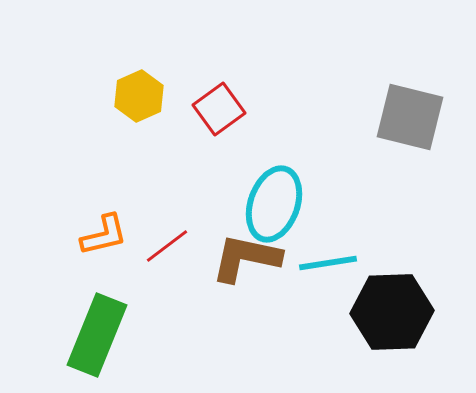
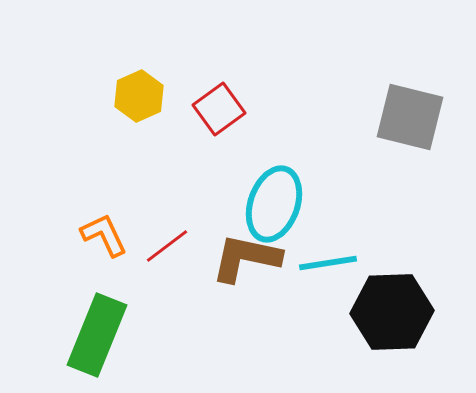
orange L-shape: rotated 102 degrees counterclockwise
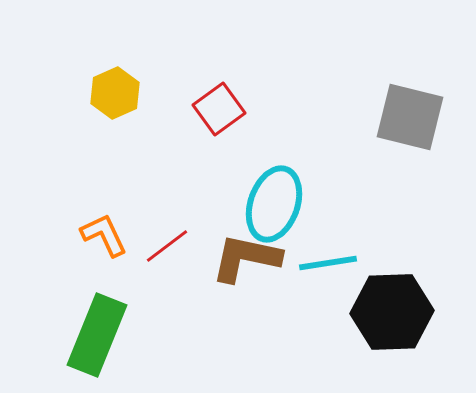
yellow hexagon: moved 24 px left, 3 px up
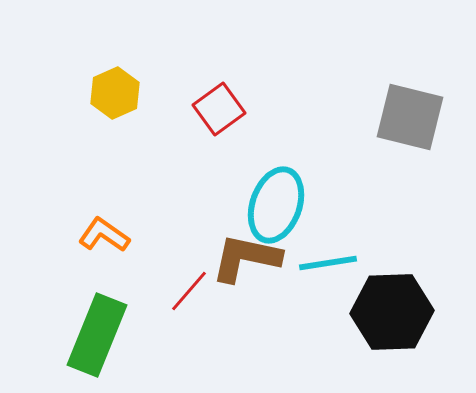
cyan ellipse: moved 2 px right, 1 px down
orange L-shape: rotated 30 degrees counterclockwise
red line: moved 22 px right, 45 px down; rotated 12 degrees counterclockwise
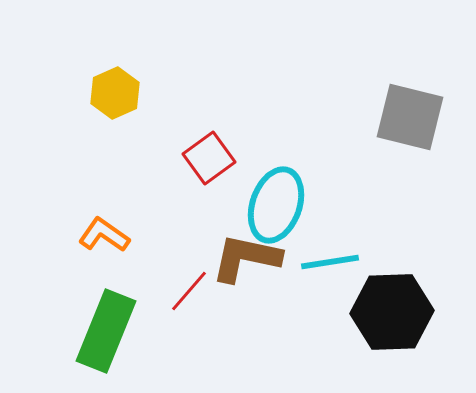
red square: moved 10 px left, 49 px down
cyan line: moved 2 px right, 1 px up
green rectangle: moved 9 px right, 4 px up
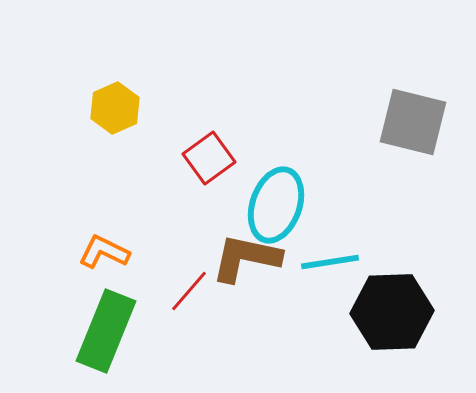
yellow hexagon: moved 15 px down
gray square: moved 3 px right, 5 px down
orange L-shape: moved 17 px down; rotated 9 degrees counterclockwise
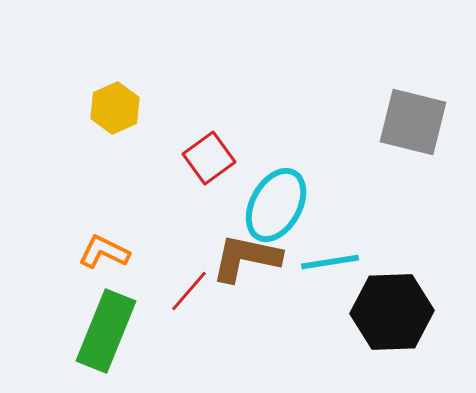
cyan ellipse: rotated 10 degrees clockwise
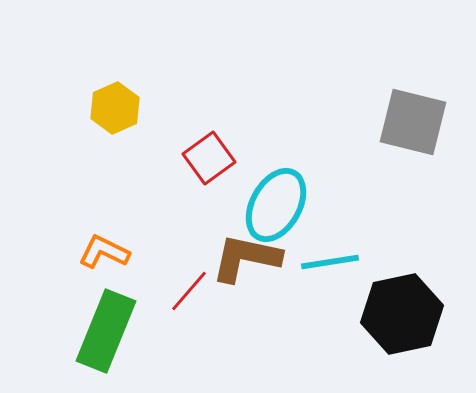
black hexagon: moved 10 px right, 2 px down; rotated 10 degrees counterclockwise
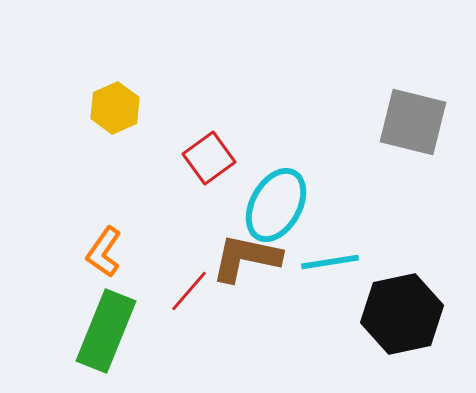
orange L-shape: rotated 81 degrees counterclockwise
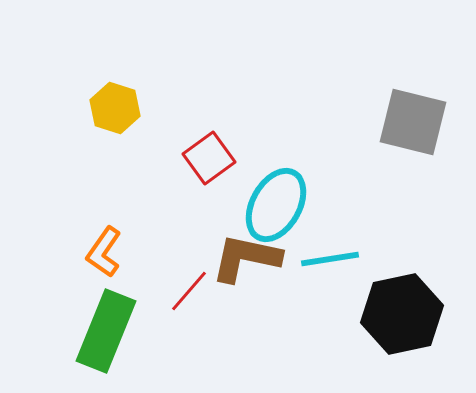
yellow hexagon: rotated 18 degrees counterclockwise
cyan line: moved 3 px up
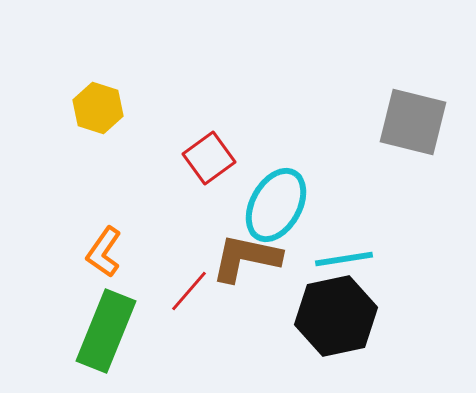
yellow hexagon: moved 17 px left
cyan line: moved 14 px right
black hexagon: moved 66 px left, 2 px down
